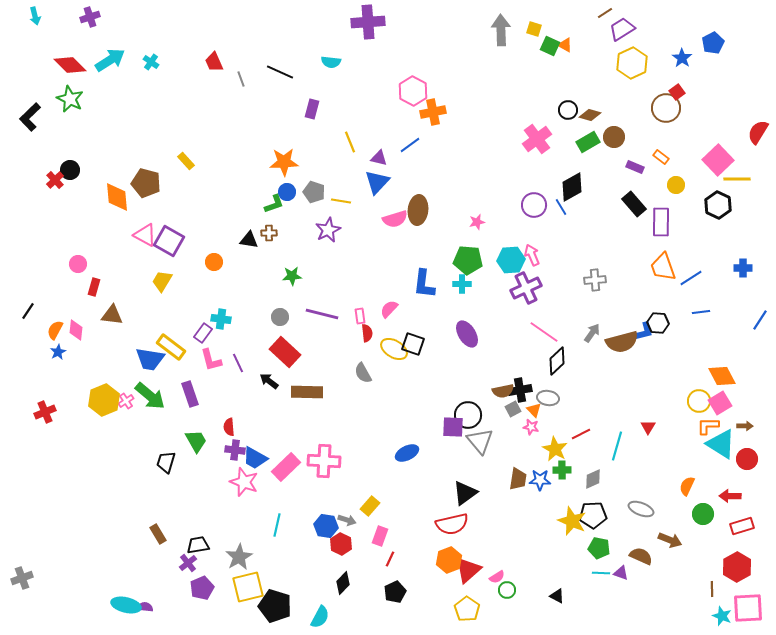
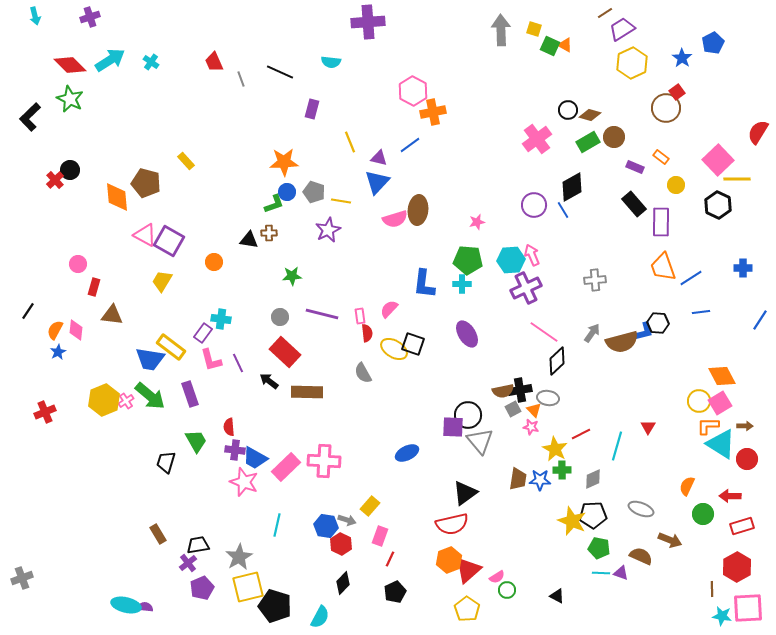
blue line at (561, 207): moved 2 px right, 3 px down
cyan star at (722, 616): rotated 12 degrees counterclockwise
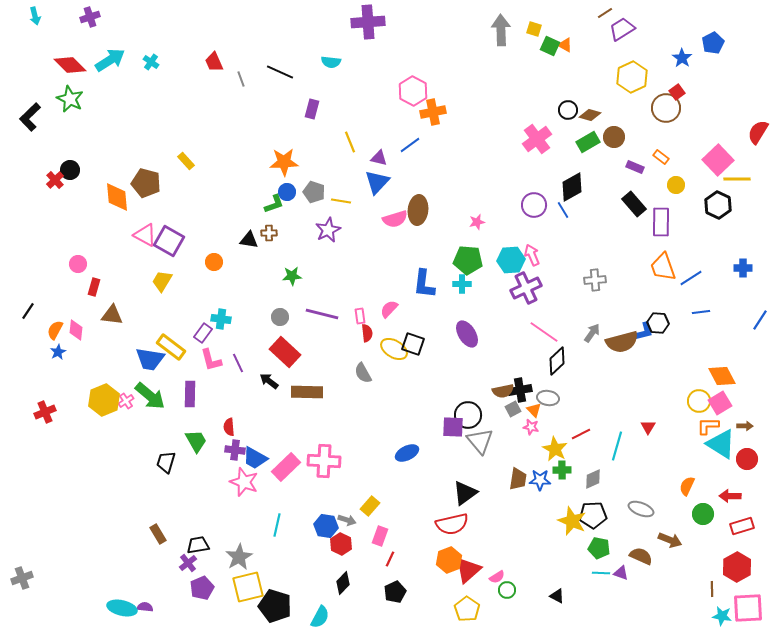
yellow hexagon at (632, 63): moved 14 px down
purple rectangle at (190, 394): rotated 20 degrees clockwise
cyan ellipse at (126, 605): moved 4 px left, 3 px down
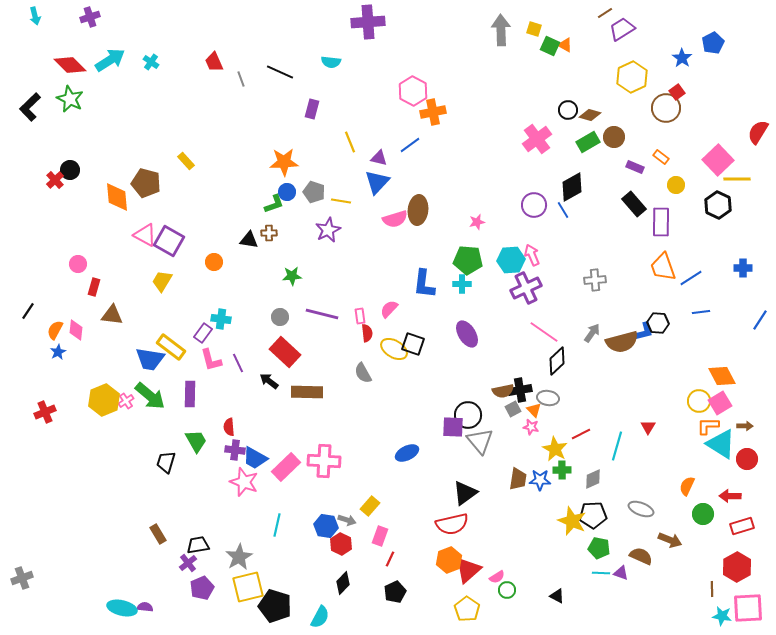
black L-shape at (30, 117): moved 10 px up
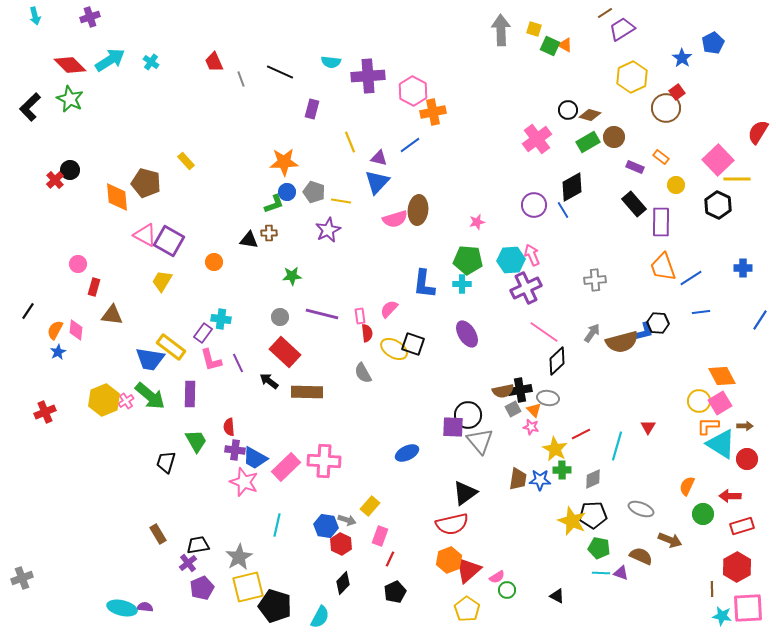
purple cross at (368, 22): moved 54 px down
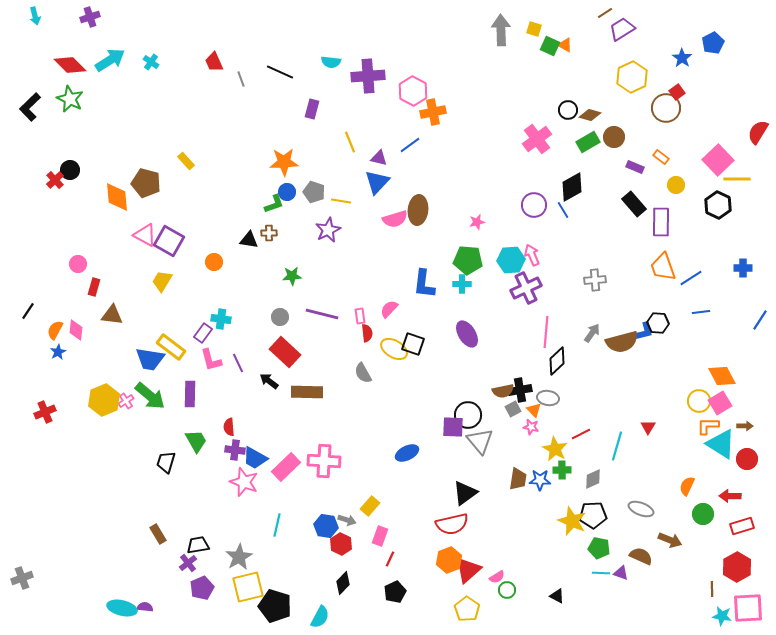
pink line at (544, 332): moved 2 px right; rotated 60 degrees clockwise
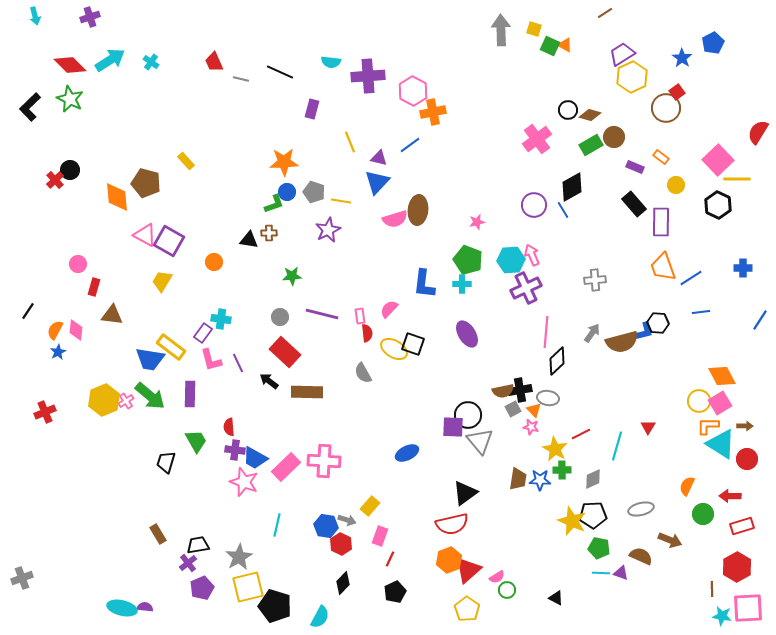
purple trapezoid at (622, 29): moved 25 px down
gray line at (241, 79): rotated 56 degrees counterclockwise
green rectangle at (588, 142): moved 3 px right, 3 px down
green pentagon at (468, 260): rotated 16 degrees clockwise
gray ellipse at (641, 509): rotated 35 degrees counterclockwise
black triangle at (557, 596): moved 1 px left, 2 px down
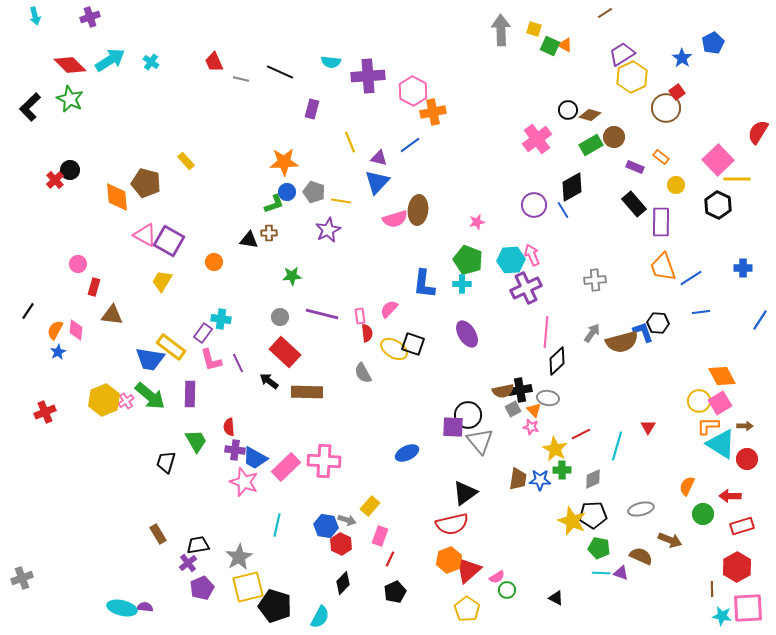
blue L-shape at (643, 332): rotated 95 degrees counterclockwise
